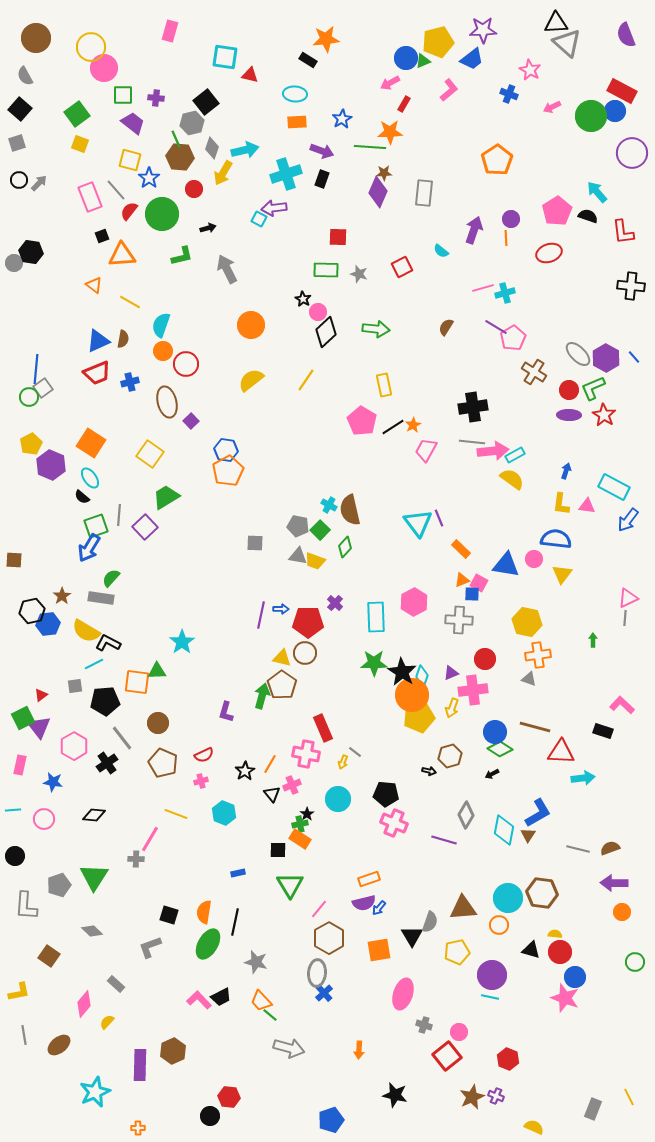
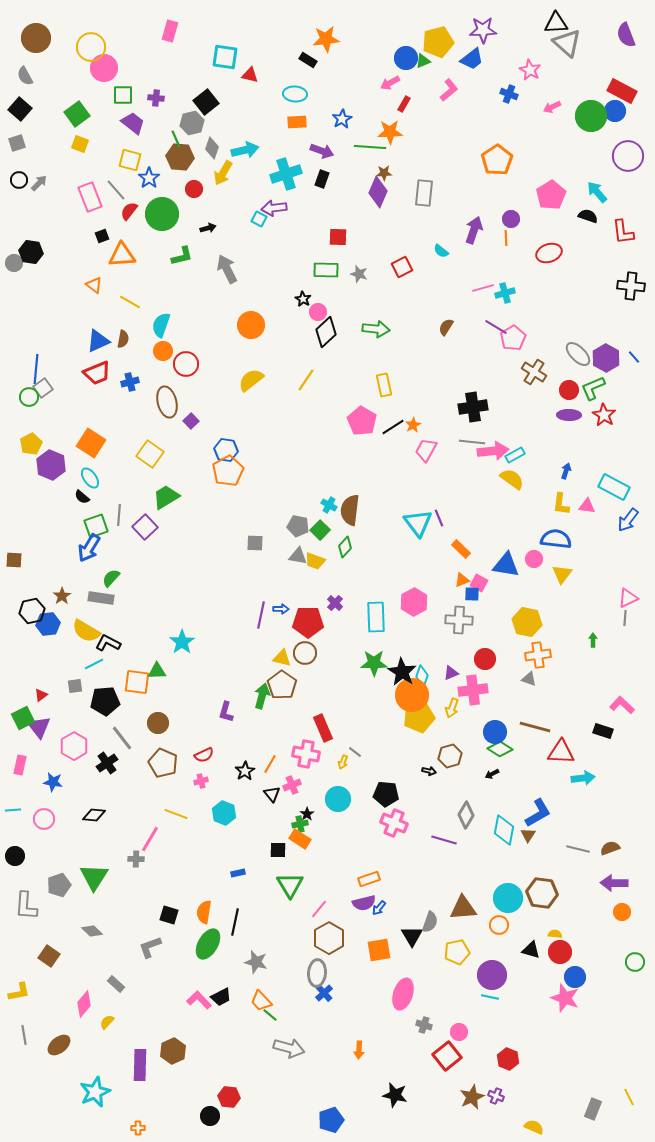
purple circle at (632, 153): moved 4 px left, 3 px down
pink pentagon at (557, 211): moved 6 px left, 16 px up
brown semicircle at (350, 510): rotated 20 degrees clockwise
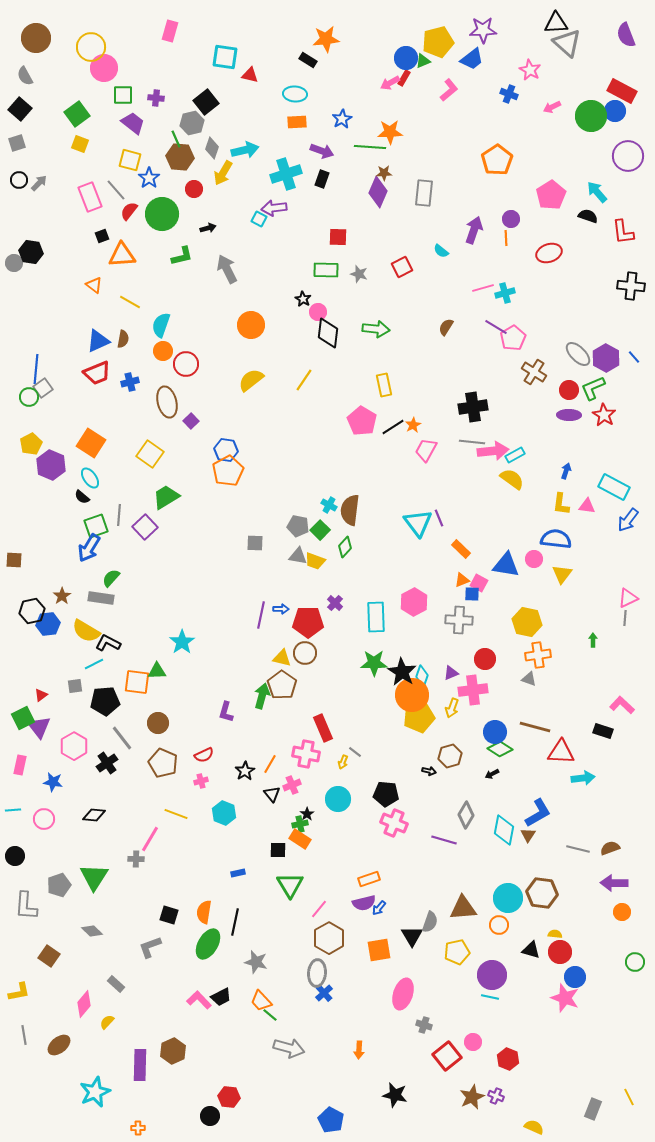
red rectangle at (404, 104): moved 26 px up
black diamond at (326, 332): moved 2 px right, 1 px down; rotated 40 degrees counterclockwise
yellow line at (306, 380): moved 2 px left
pink circle at (459, 1032): moved 14 px right, 10 px down
blue pentagon at (331, 1120): rotated 25 degrees counterclockwise
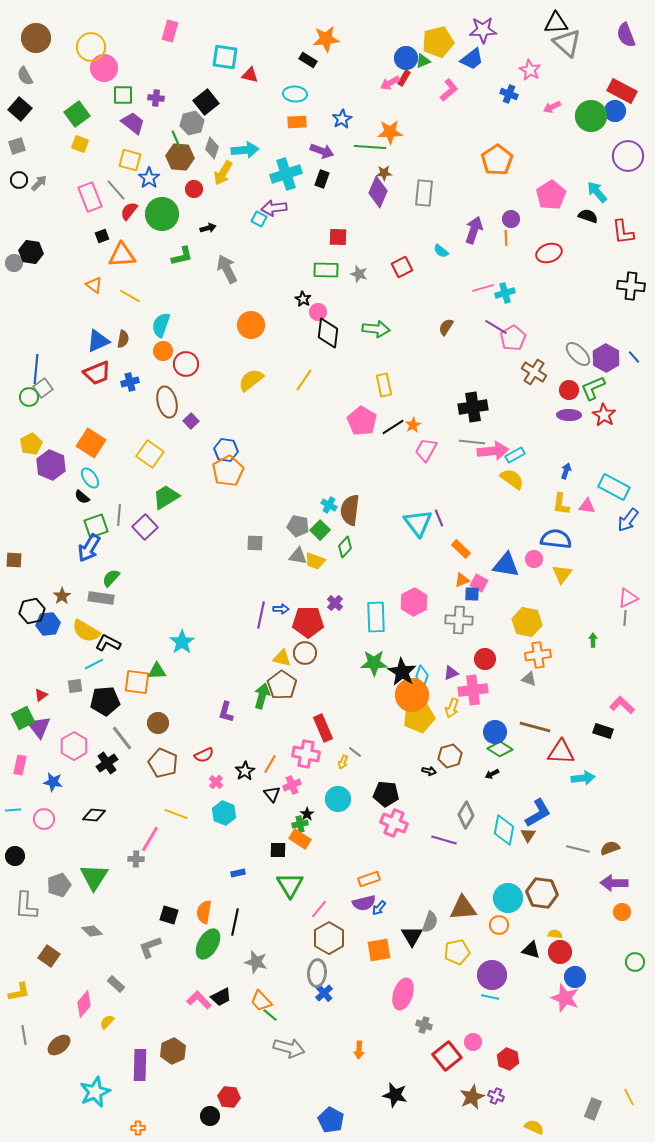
gray square at (17, 143): moved 3 px down
cyan arrow at (245, 150): rotated 8 degrees clockwise
yellow line at (130, 302): moved 6 px up
pink cross at (201, 781): moved 15 px right, 1 px down; rotated 32 degrees counterclockwise
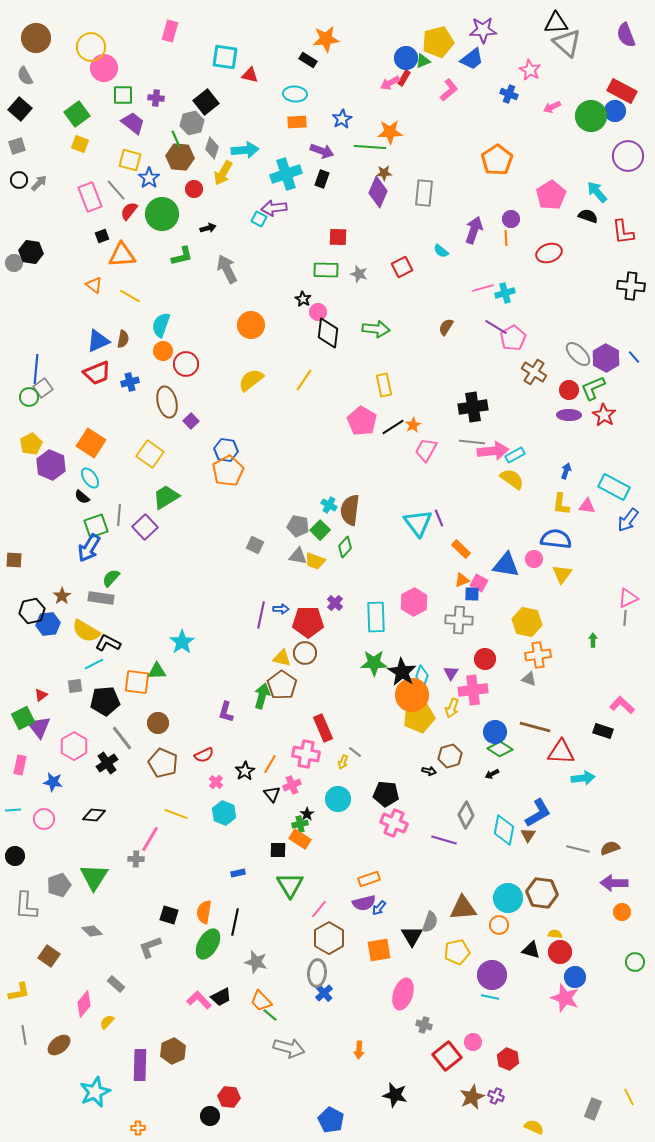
gray square at (255, 543): moved 2 px down; rotated 24 degrees clockwise
purple triangle at (451, 673): rotated 35 degrees counterclockwise
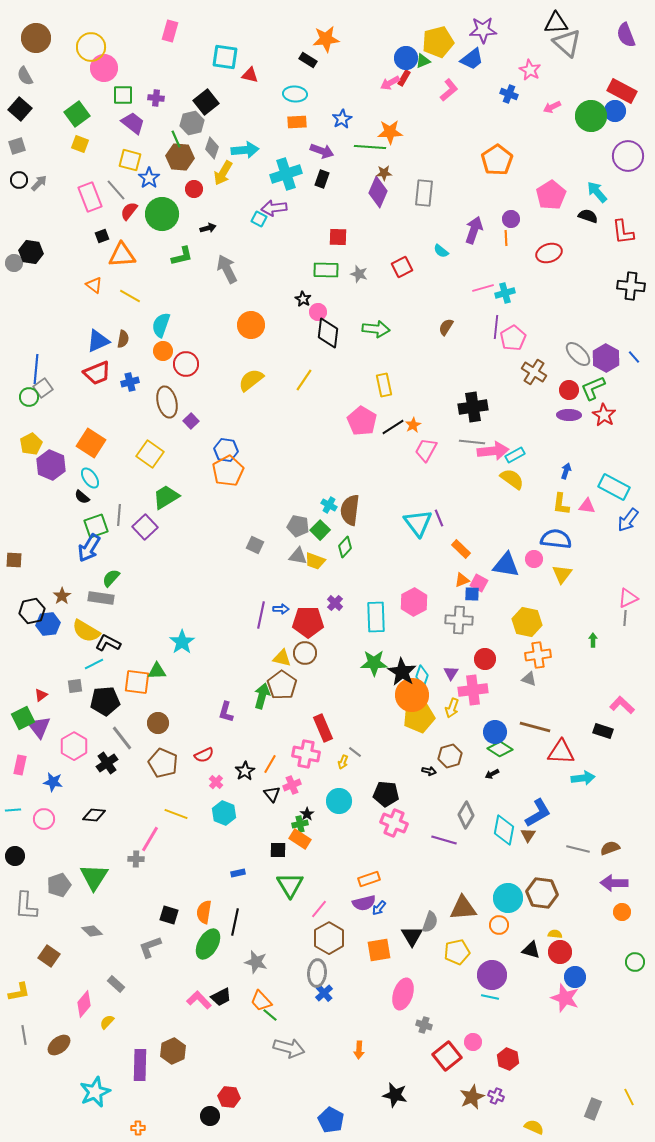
purple line at (496, 327): rotated 65 degrees clockwise
cyan circle at (338, 799): moved 1 px right, 2 px down
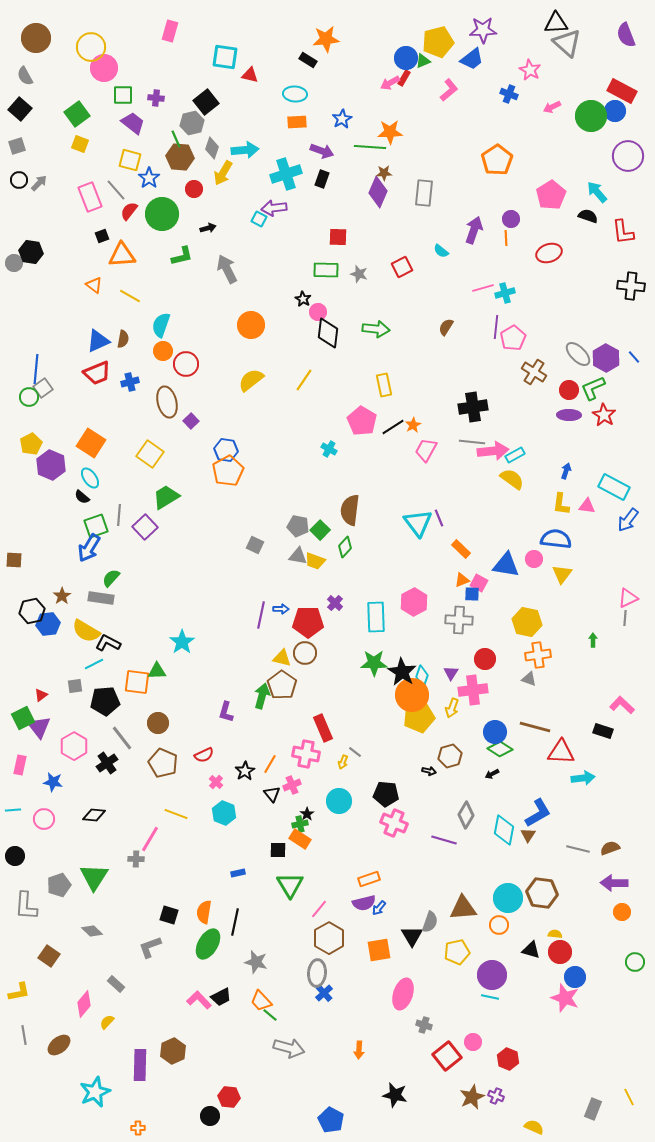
cyan cross at (329, 505): moved 56 px up
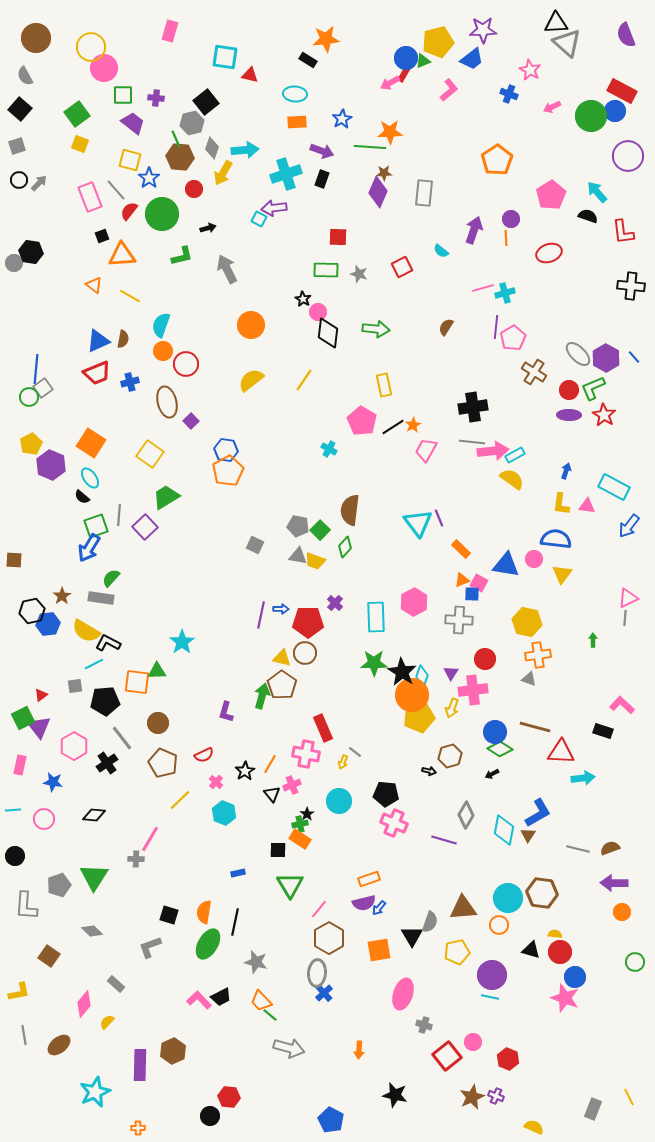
red rectangle at (404, 78): moved 4 px up
blue arrow at (628, 520): moved 1 px right, 6 px down
yellow line at (176, 814): moved 4 px right, 14 px up; rotated 65 degrees counterclockwise
